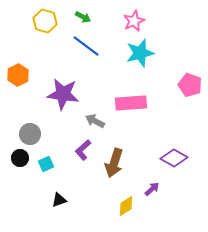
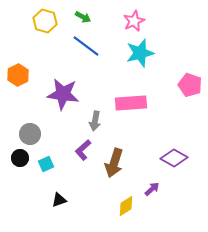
gray arrow: rotated 108 degrees counterclockwise
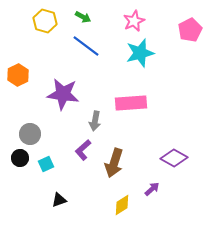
pink pentagon: moved 55 px up; rotated 25 degrees clockwise
yellow diamond: moved 4 px left, 1 px up
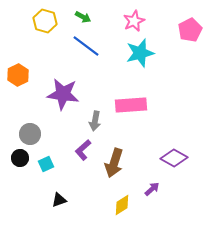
pink rectangle: moved 2 px down
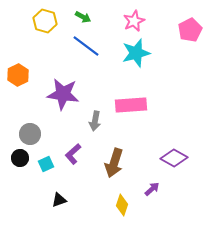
cyan star: moved 4 px left
purple L-shape: moved 10 px left, 4 px down
yellow diamond: rotated 40 degrees counterclockwise
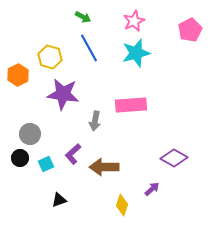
yellow hexagon: moved 5 px right, 36 px down
blue line: moved 3 px right, 2 px down; rotated 24 degrees clockwise
brown arrow: moved 10 px left, 4 px down; rotated 72 degrees clockwise
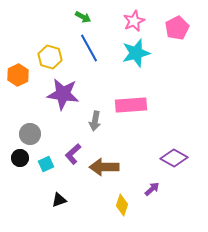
pink pentagon: moved 13 px left, 2 px up
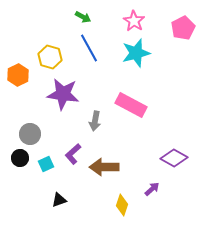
pink star: rotated 15 degrees counterclockwise
pink pentagon: moved 6 px right
pink rectangle: rotated 32 degrees clockwise
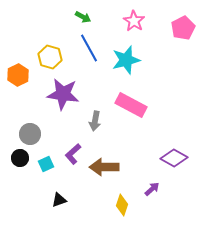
cyan star: moved 10 px left, 7 px down
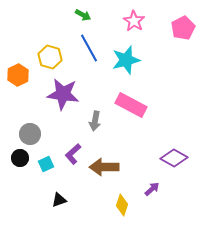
green arrow: moved 2 px up
